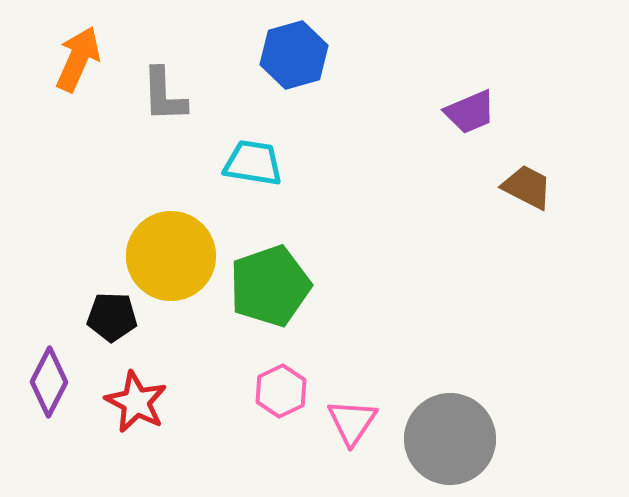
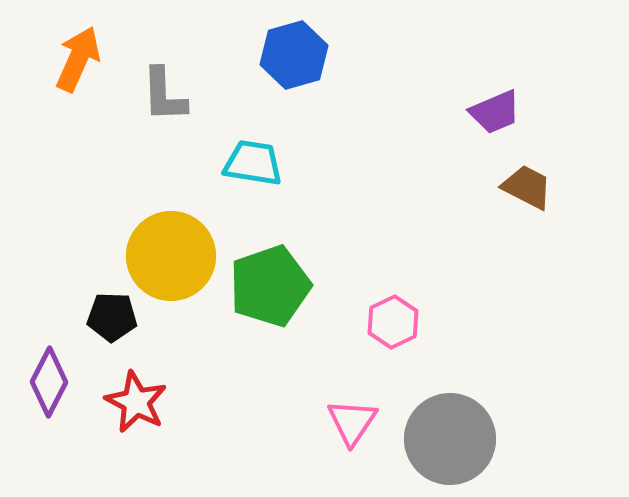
purple trapezoid: moved 25 px right
pink hexagon: moved 112 px right, 69 px up
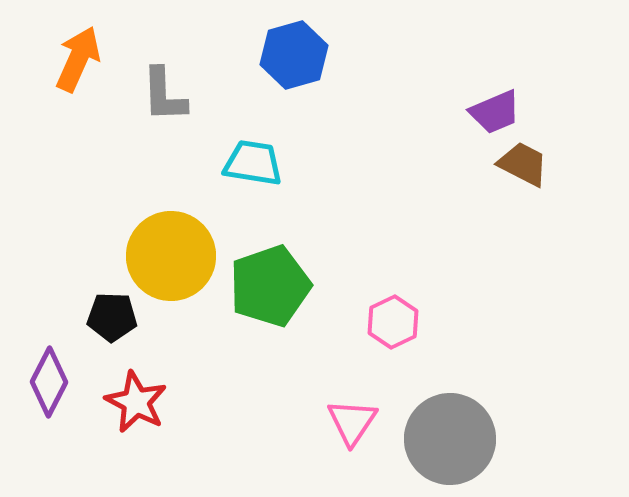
brown trapezoid: moved 4 px left, 23 px up
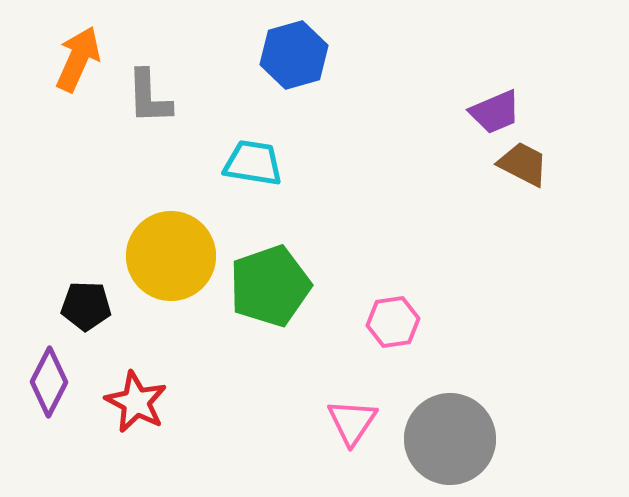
gray L-shape: moved 15 px left, 2 px down
black pentagon: moved 26 px left, 11 px up
pink hexagon: rotated 18 degrees clockwise
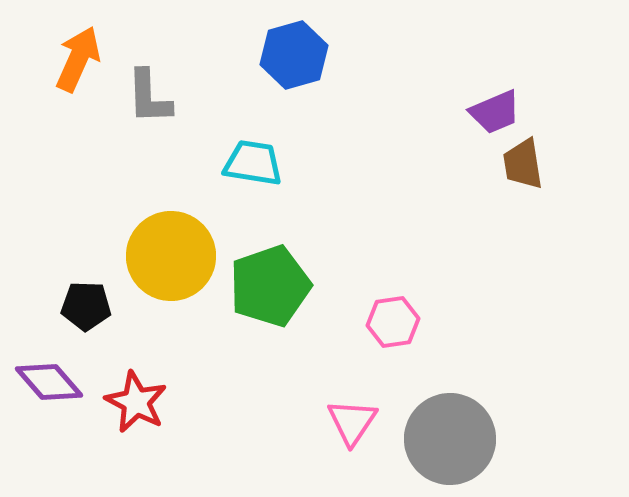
brown trapezoid: rotated 126 degrees counterclockwise
purple diamond: rotated 68 degrees counterclockwise
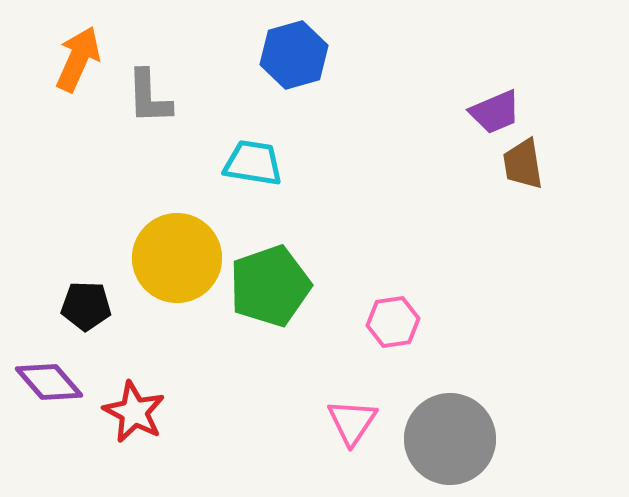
yellow circle: moved 6 px right, 2 px down
red star: moved 2 px left, 10 px down
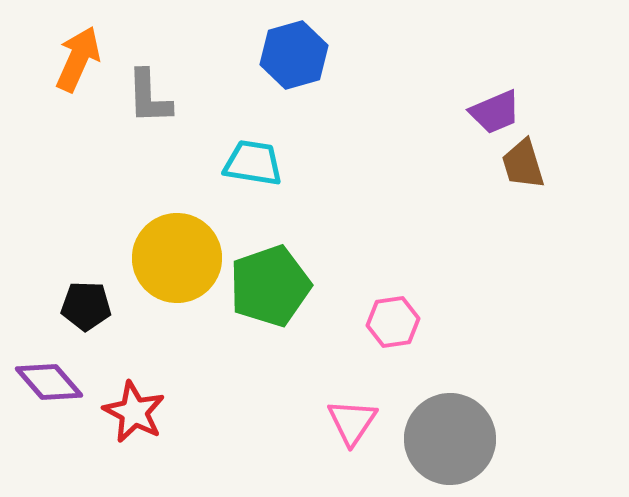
brown trapezoid: rotated 8 degrees counterclockwise
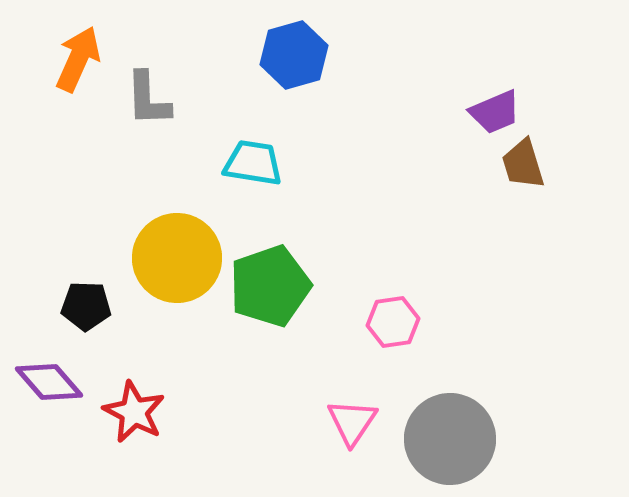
gray L-shape: moved 1 px left, 2 px down
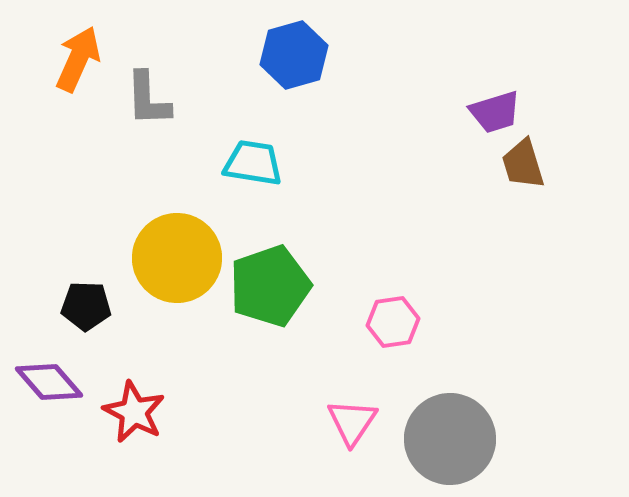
purple trapezoid: rotated 6 degrees clockwise
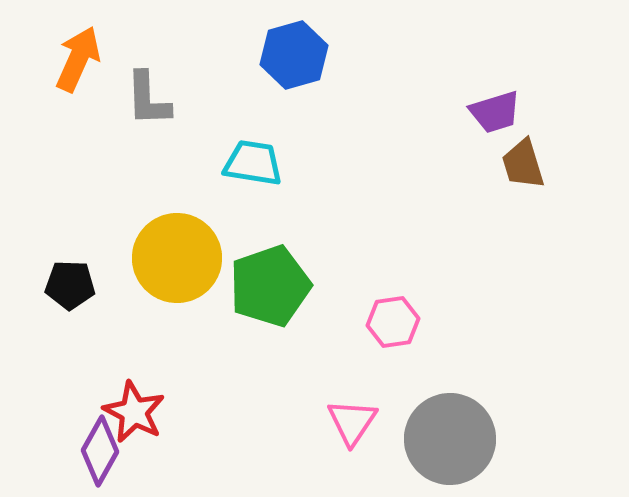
black pentagon: moved 16 px left, 21 px up
purple diamond: moved 51 px right, 69 px down; rotated 70 degrees clockwise
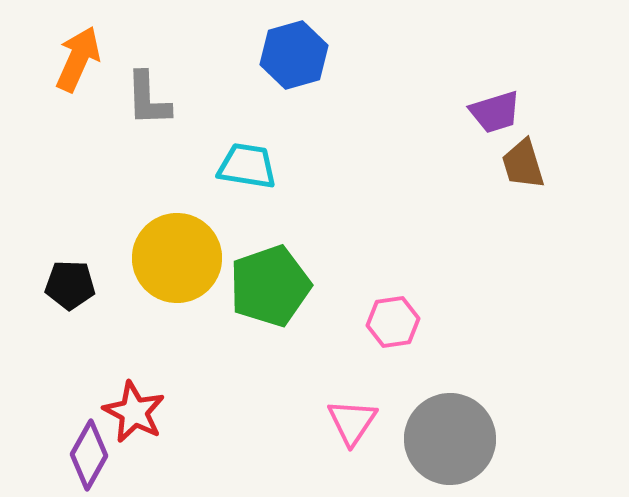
cyan trapezoid: moved 6 px left, 3 px down
purple diamond: moved 11 px left, 4 px down
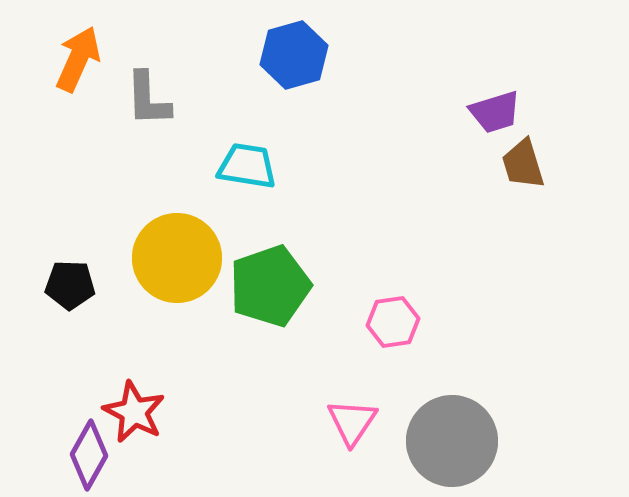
gray circle: moved 2 px right, 2 px down
